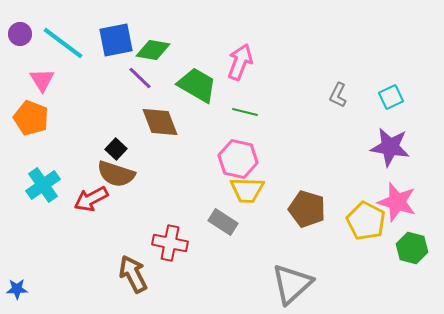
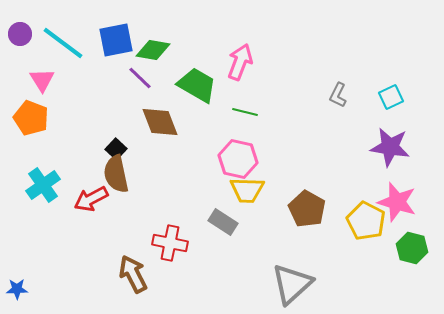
brown semicircle: rotated 60 degrees clockwise
brown pentagon: rotated 12 degrees clockwise
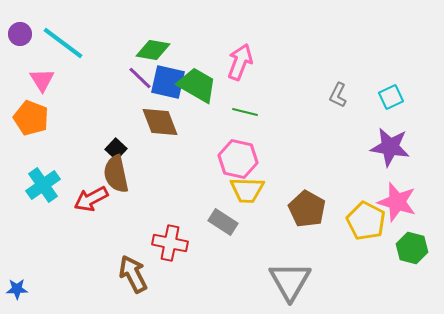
blue square: moved 52 px right, 42 px down; rotated 24 degrees clockwise
gray triangle: moved 2 px left, 3 px up; rotated 18 degrees counterclockwise
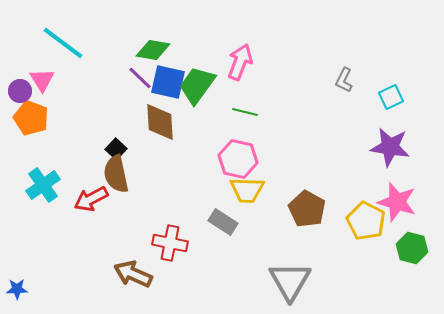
purple circle: moved 57 px down
green trapezoid: rotated 84 degrees counterclockwise
gray L-shape: moved 6 px right, 15 px up
brown diamond: rotated 18 degrees clockwise
brown arrow: rotated 39 degrees counterclockwise
